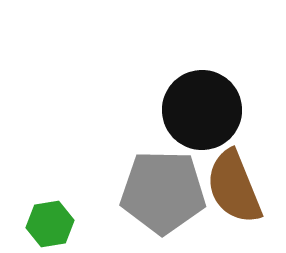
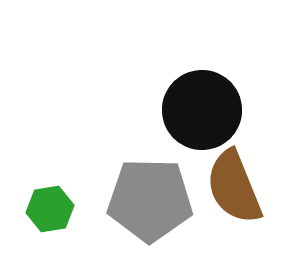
gray pentagon: moved 13 px left, 8 px down
green hexagon: moved 15 px up
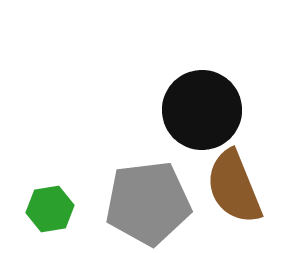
gray pentagon: moved 2 px left, 3 px down; rotated 8 degrees counterclockwise
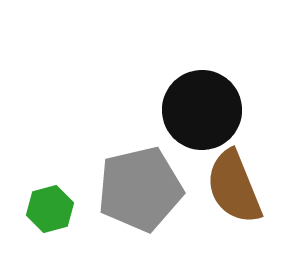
gray pentagon: moved 8 px left, 14 px up; rotated 6 degrees counterclockwise
green hexagon: rotated 6 degrees counterclockwise
